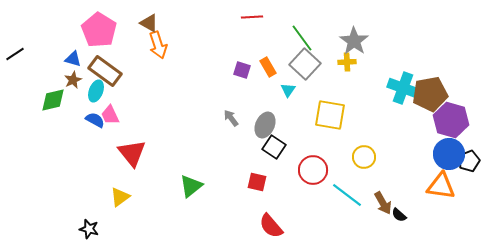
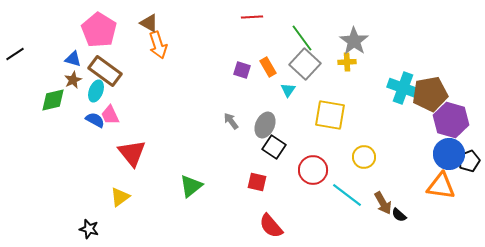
gray arrow: moved 3 px down
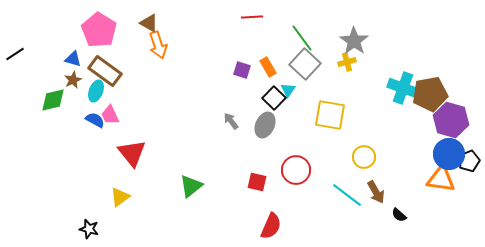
yellow cross: rotated 12 degrees counterclockwise
black square: moved 49 px up; rotated 10 degrees clockwise
red circle: moved 17 px left
orange triangle: moved 7 px up
brown arrow: moved 7 px left, 11 px up
red semicircle: rotated 116 degrees counterclockwise
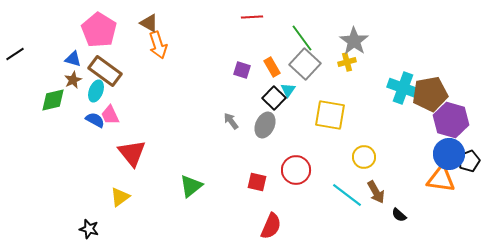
orange rectangle: moved 4 px right
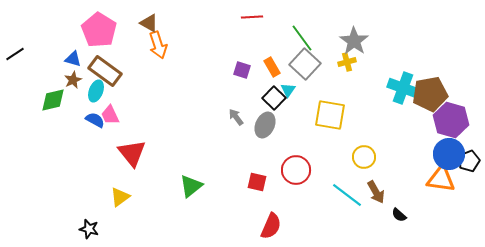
gray arrow: moved 5 px right, 4 px up
